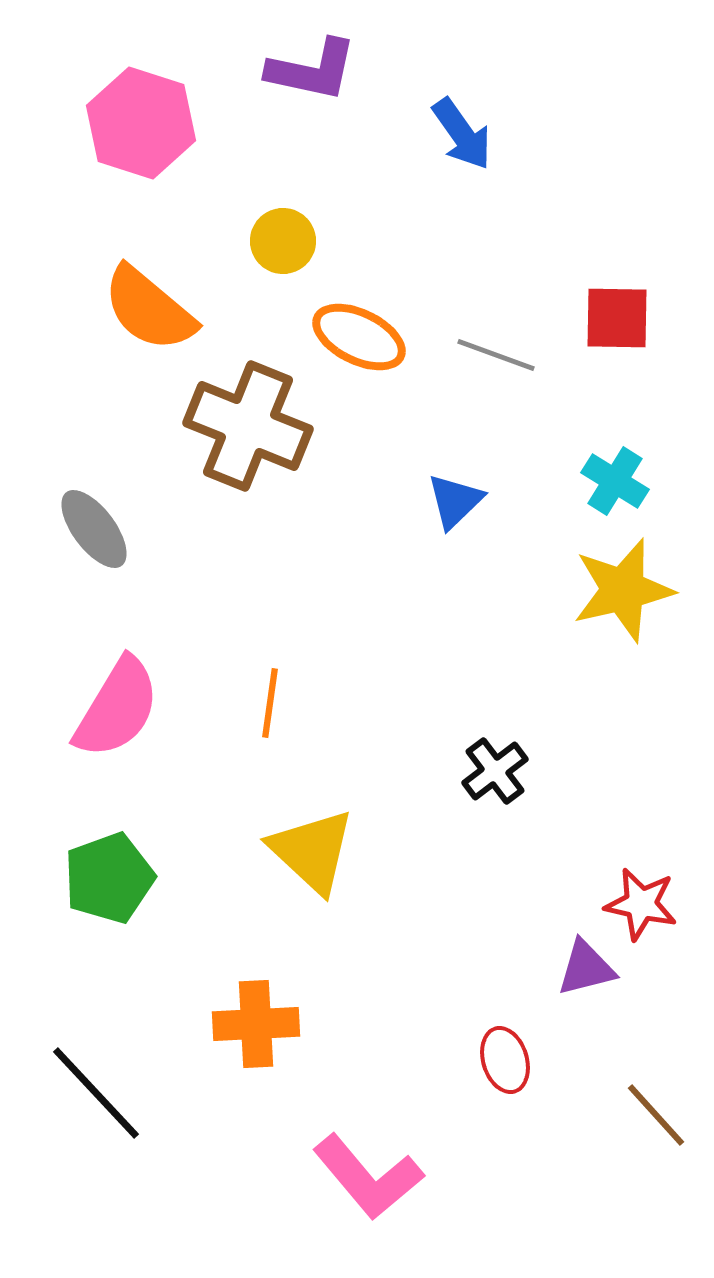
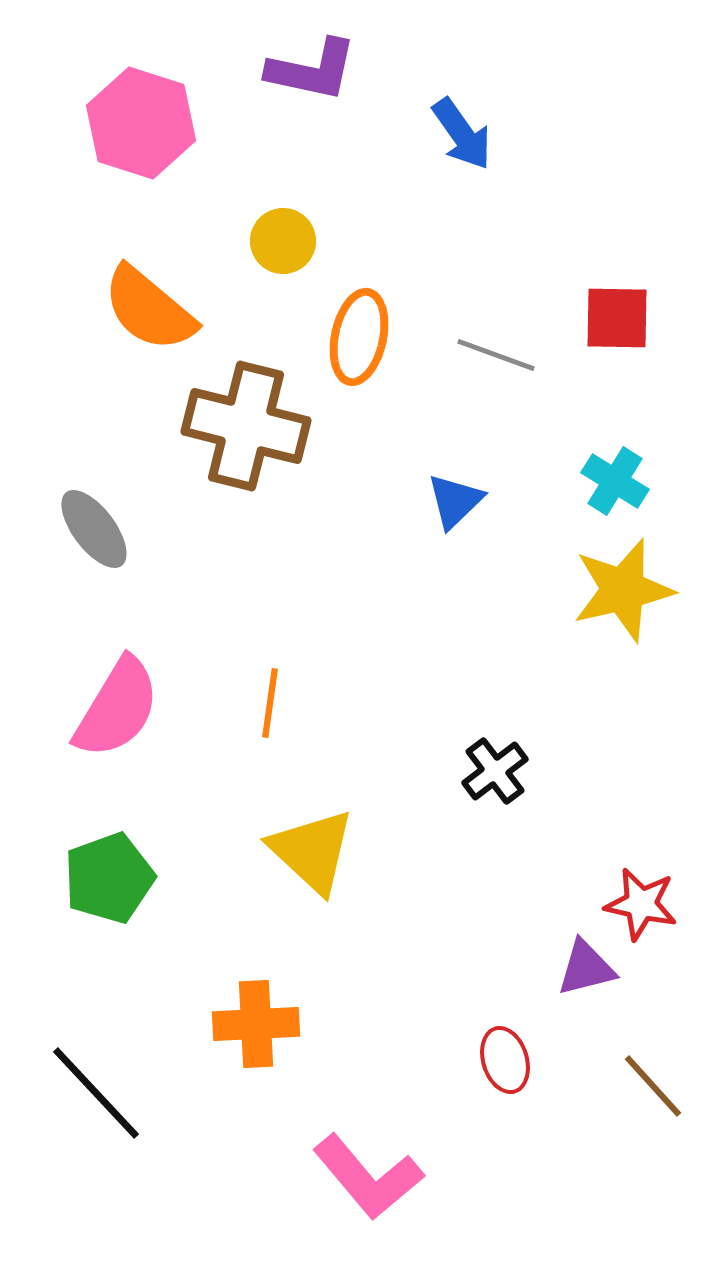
orange ellipse: rotated 76 degrees clockwise
brown cross: moved 2 px left; rotated 8 degrees counterclockwise
brown line: moved 3 px left, 29 px up
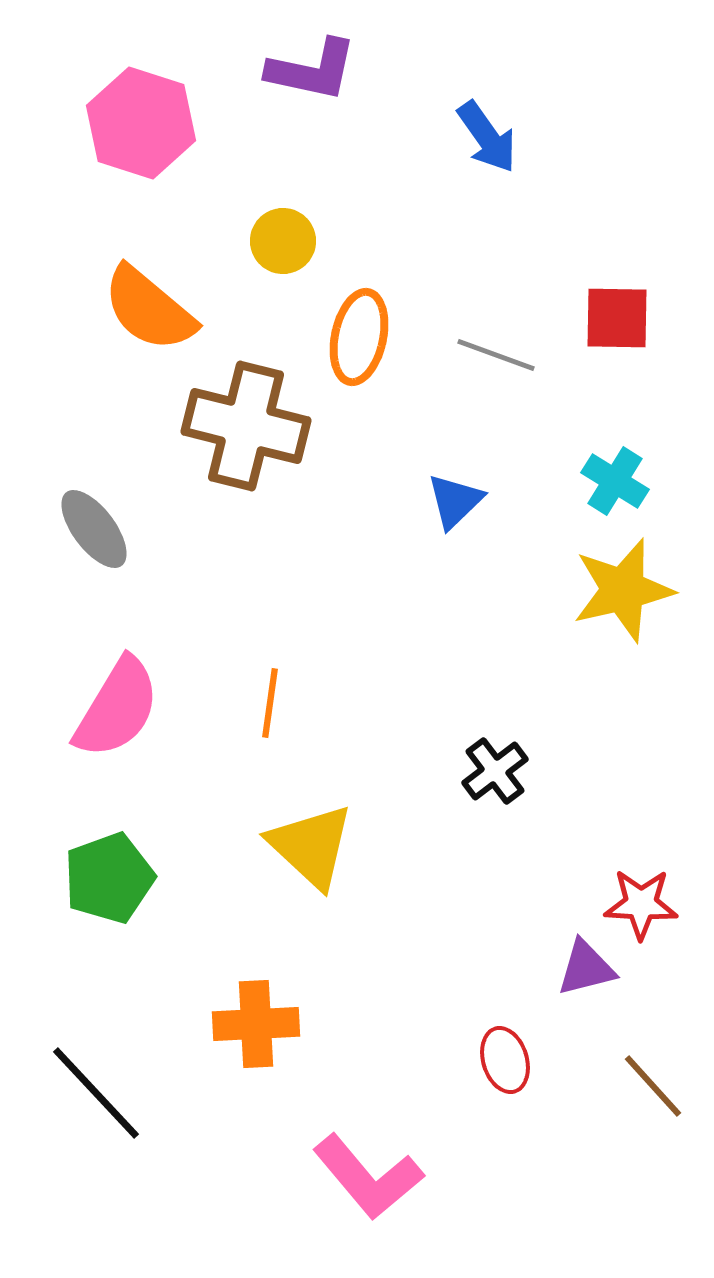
blue arrow: moved 25 px right, 3 px down
yellow triangle: moved 1 px left, 5 px up
red star: rotated 10 degrees counterclockwise
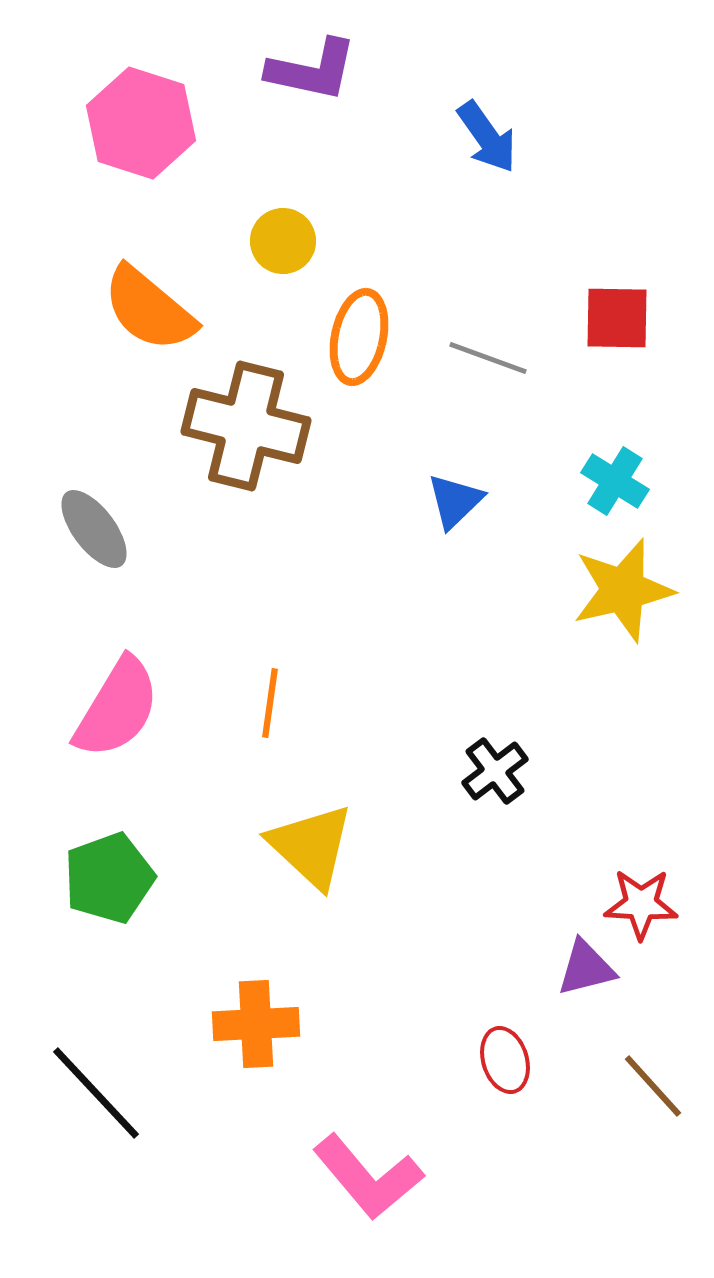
gray line: moved 8 px left, 3 px down
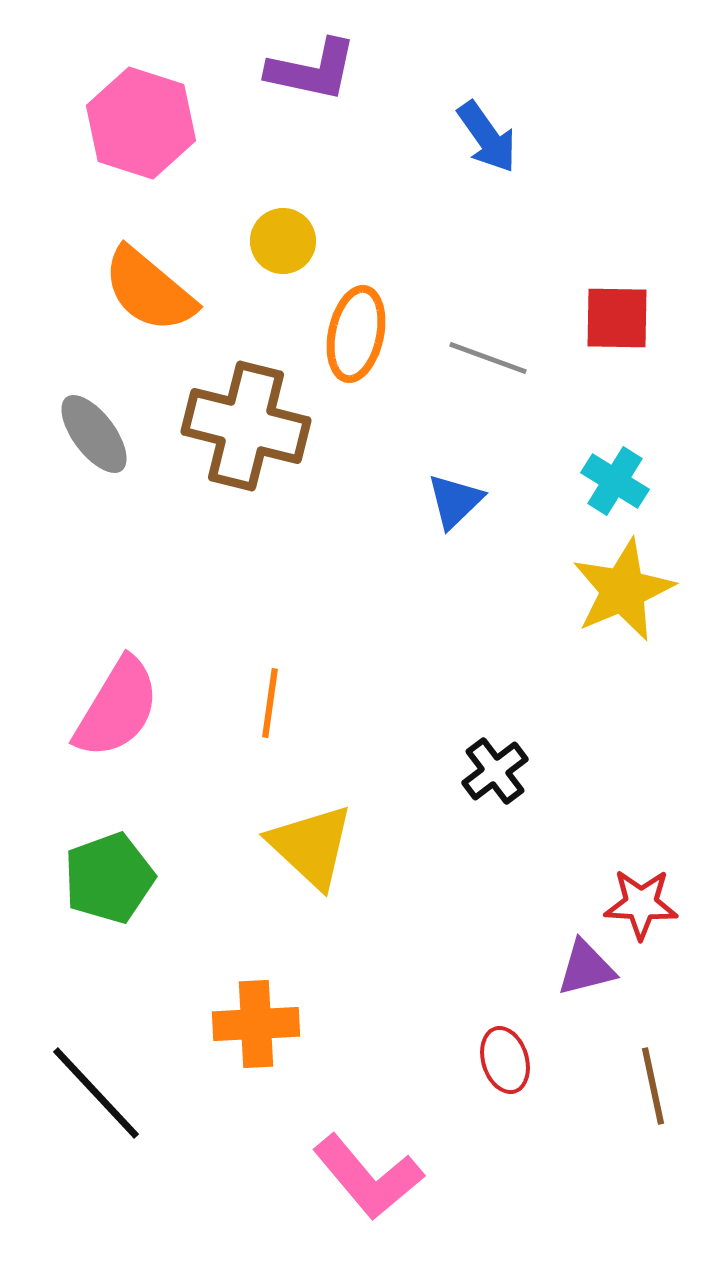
orange semicircle: moved 19 px up
orange ellipse: moved 3 px left, 3 px up
gray ellipse: moved 95 px up
yellow star: rotated 10 degrees counterclockwise
brown line: rotated 30 degrees clockwise
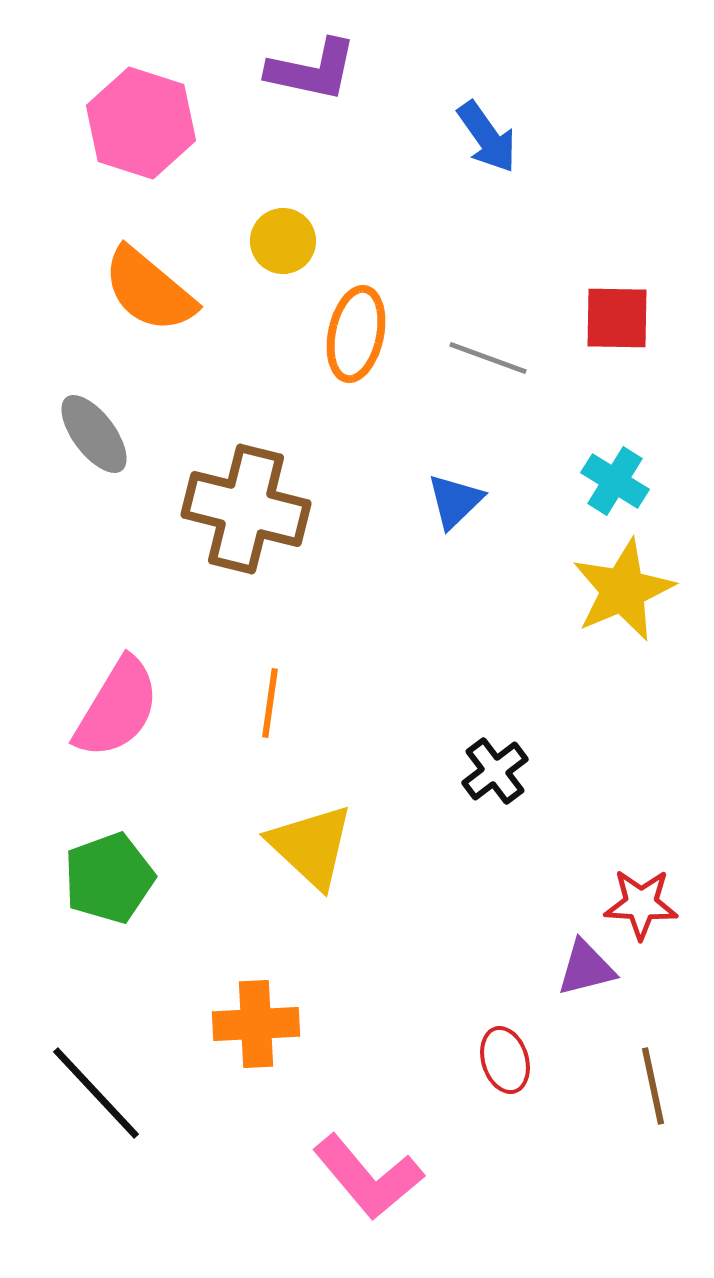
brown cross: moved 83 px down
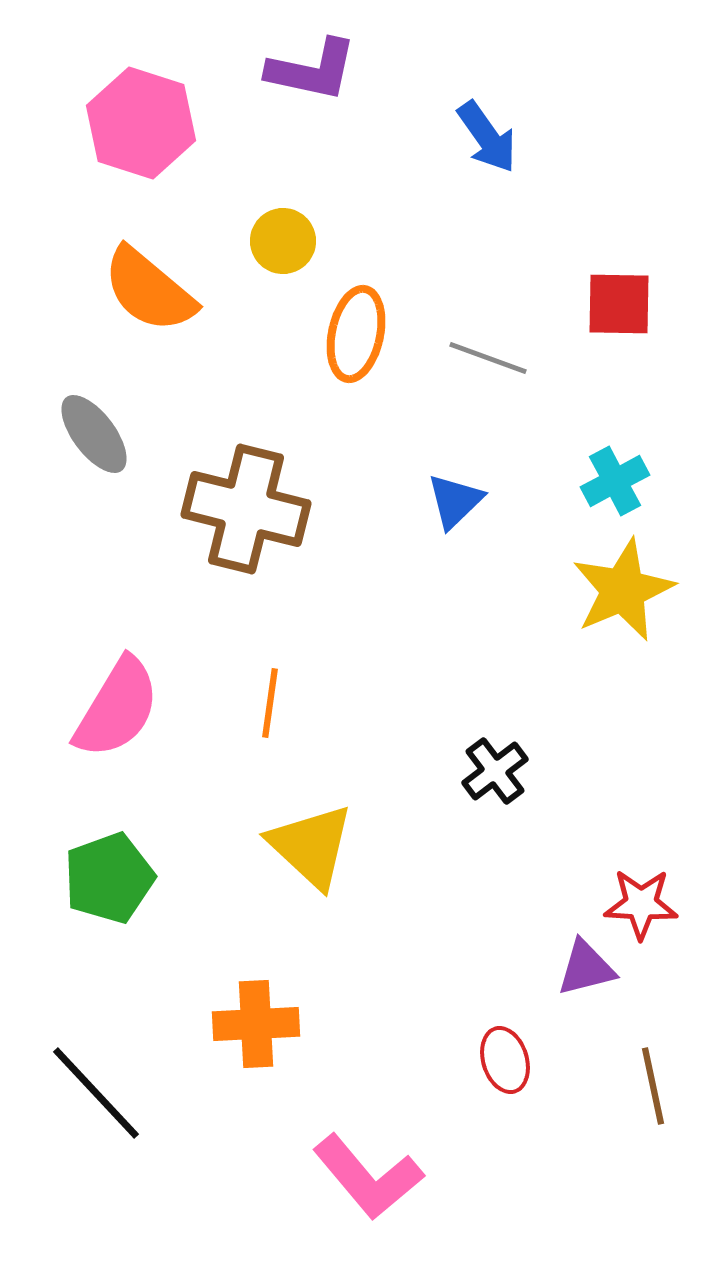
red square: moved 2 px right, 14 px up
cyan cross: rotated 30 degrees clockwise
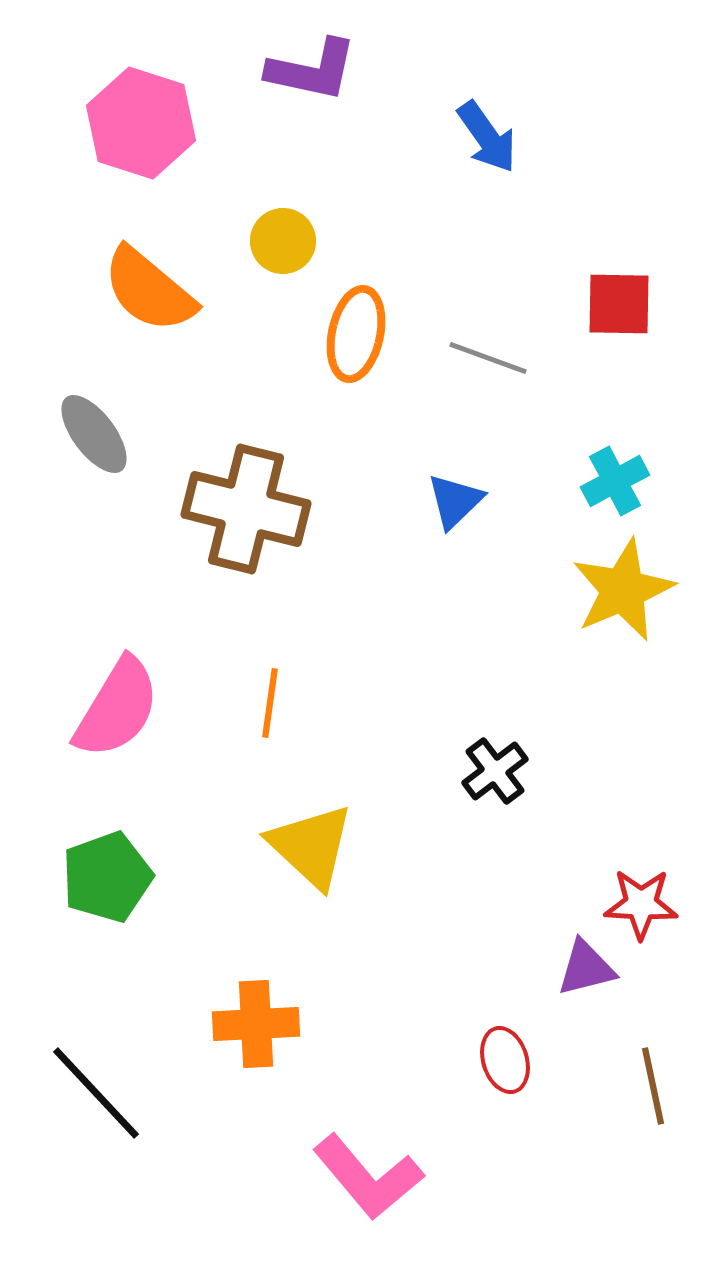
green pentagon: moved 2 px left, 1 px up
